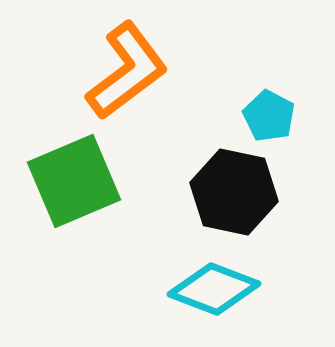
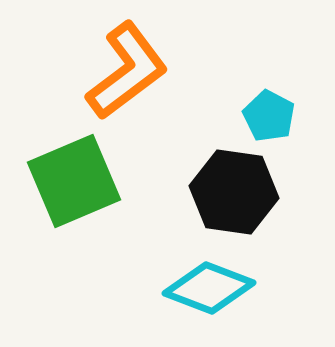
black hexagon: rotated 4 degrees counterclockwise
cyan diamond: moved 5 px left, 1 px up
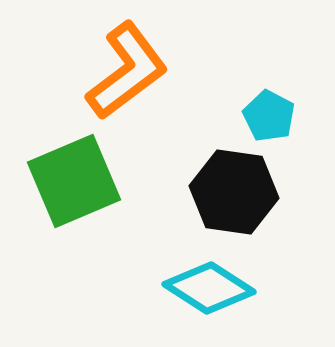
cyan diamond: rotated 12 degrees clockwise
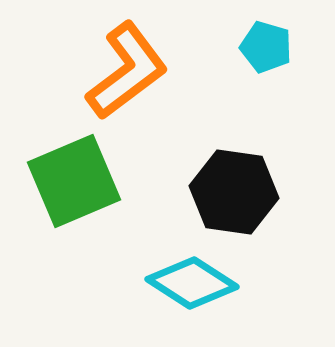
cyan pentagon: moved 3 px left, 69 px up; rotated 12 degrees counterclockwise
cyan diamond: moved 17 px left, 5 px up
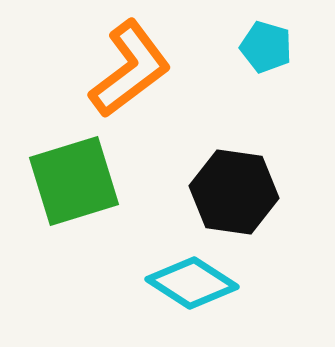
orange L-shape: moved 3 px right, 2 px up
green square: rotated 6 degrees clockwise
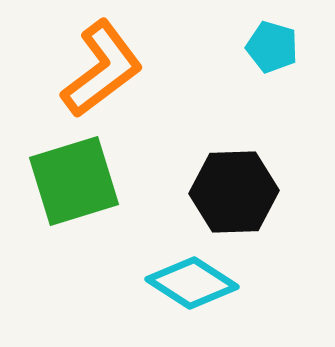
cyan pentagon: moved 6 px right
orange L-shape: moved 28 px left
black hexagon: rotated 10 degrees counterclockwise
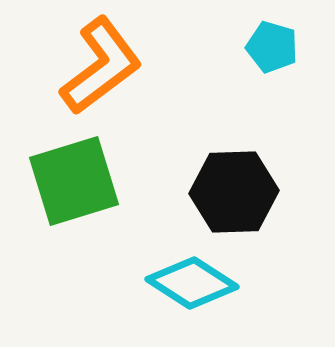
orange L-shape: moved 1 px left, 3 px up
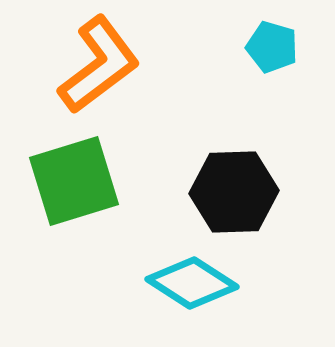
orange L-shape: moved 2 px left, 1 px up
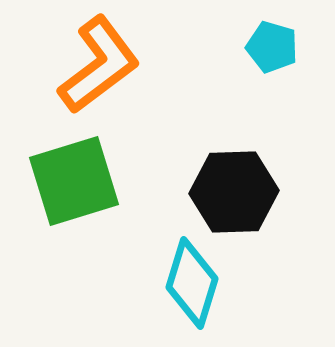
cyan diamond: rotated 74 degrees clockwise
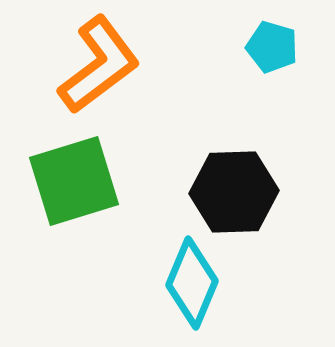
cyan diamond: rotated 6 degrees clockwise
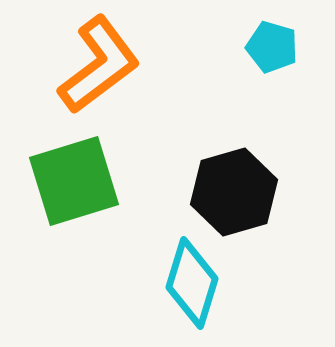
black hexagon: rotated 14 degrees counterclockwise
cyan diamond: rotated 6 degrees counterclockwise
